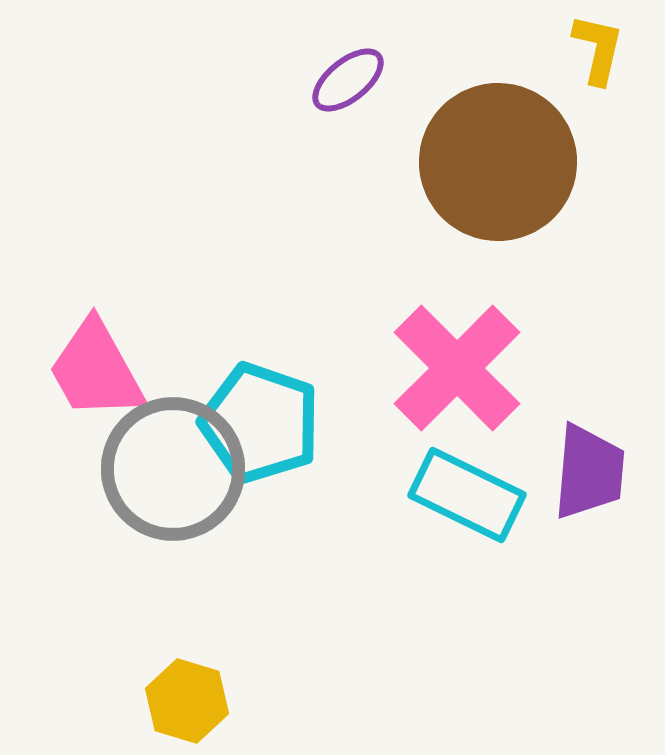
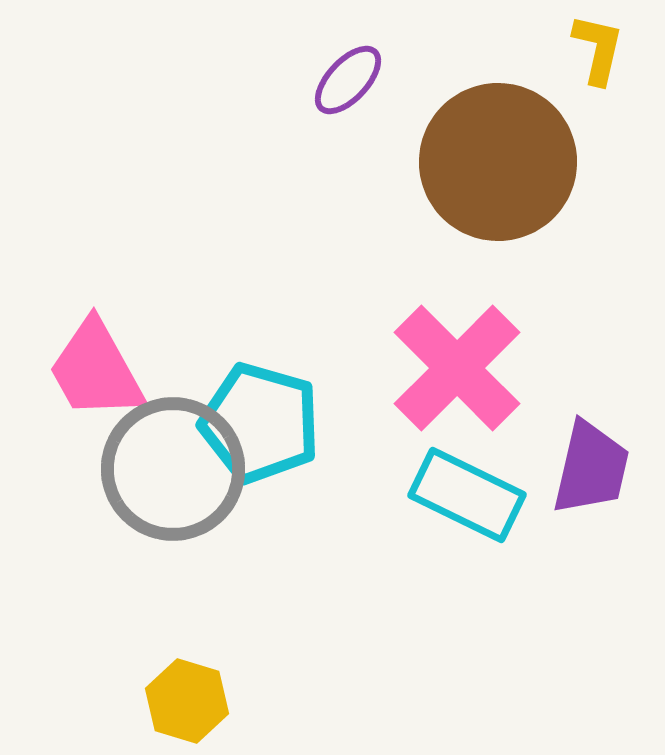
purple ellipse: rotated 8 degrees counterclockwise
cyan pentagon: rotated 3 degrees counterclockwise
purple trapezoid: moved 2 px right, 4 px up; rotated 8 degrees clockwise
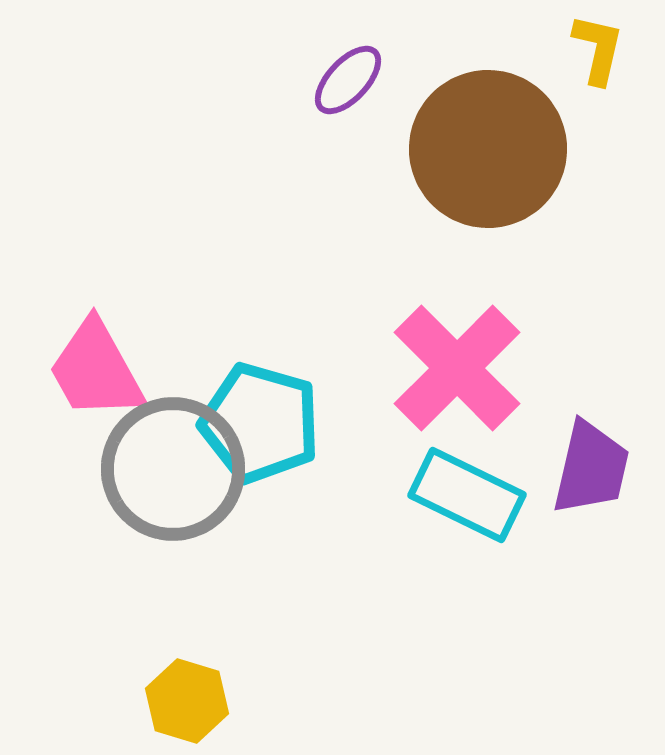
brown circle: moved 10 px left, 13 px up
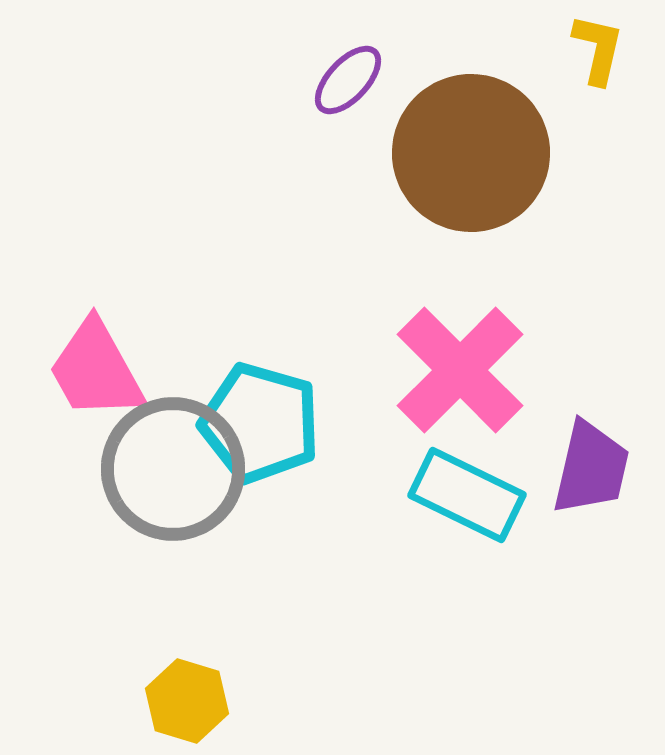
brown circle: moved 17 px left, 4 px down
pink cross: moved 3 px right, 2 px down
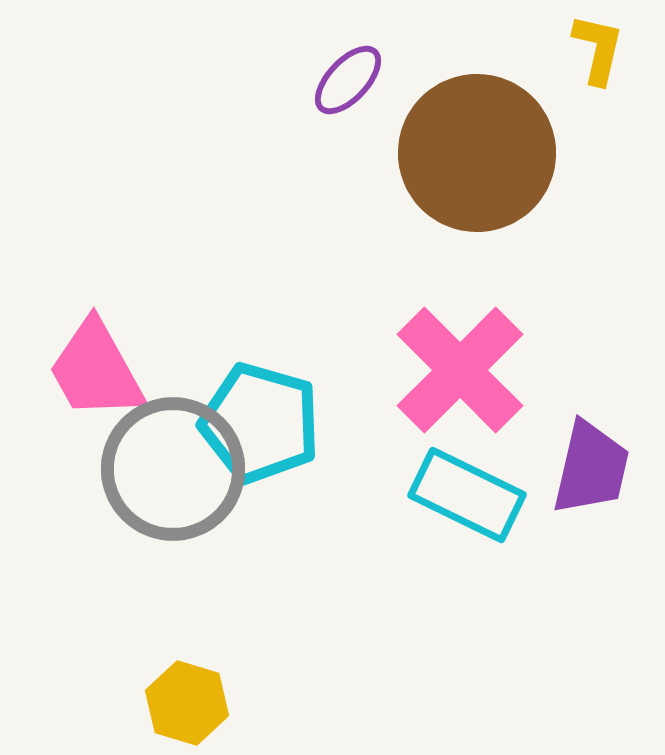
brown circle: moved 6 px right
yellow hexagon: moved 2 px down
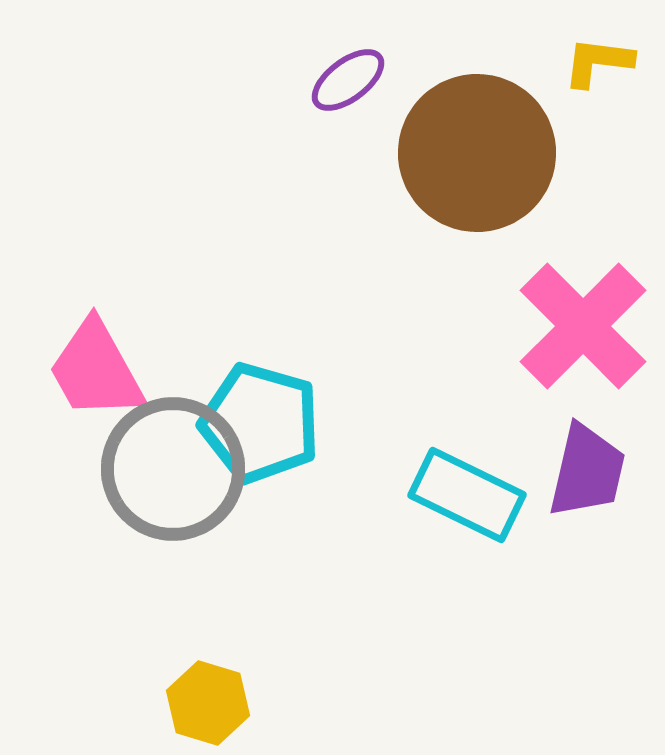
yellow L-shape: moved 13 px down; rotated 96 degrees counterclockwise
purple ellipse: rotated 10 degrees clockwise
pink cross: moved 123 px right, 44 px up
purple trapezoid: moved 4 px left, 3 px down
yellow hexagon: moved 21 px right
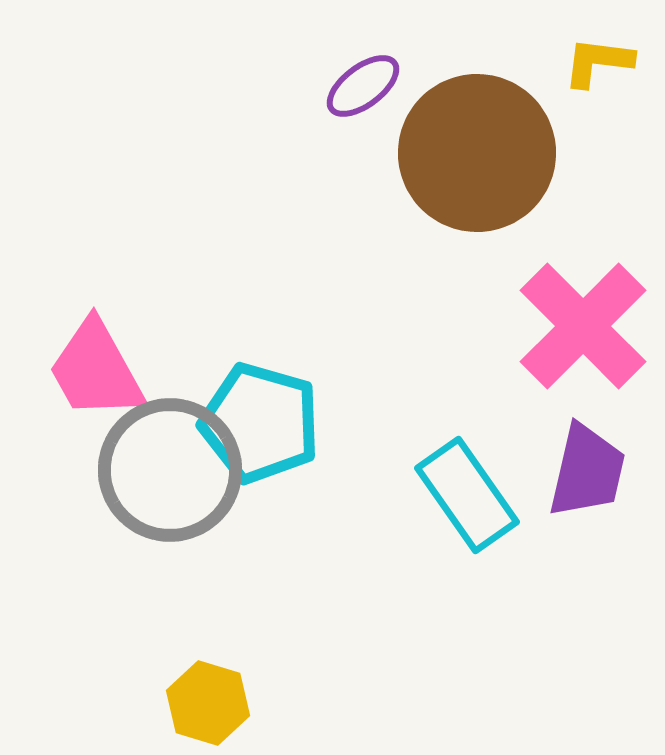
purple ellipse: moved 15 px right, 6 px down
gray circle: moved 3 px left, 1 px down
cyan rectangle: rotated 29 degrees clockwise
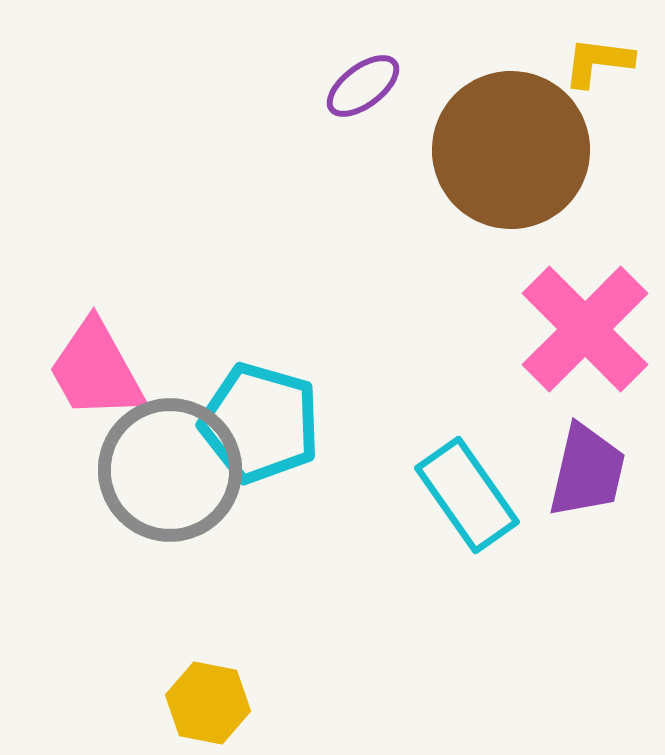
brown circle: moved 34 px right, 3 px up
pink cross: moved 2 px right, 3 px down
yellow hexagon: rotated 6 degrees counterclockwise
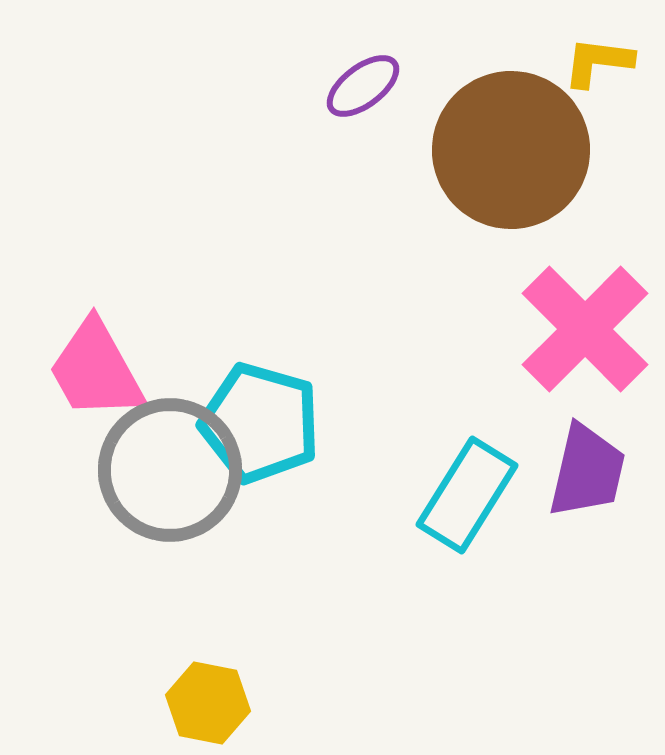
cyan rectangle: rotated 67 degrees clockwise
